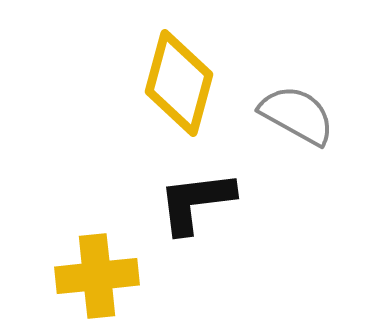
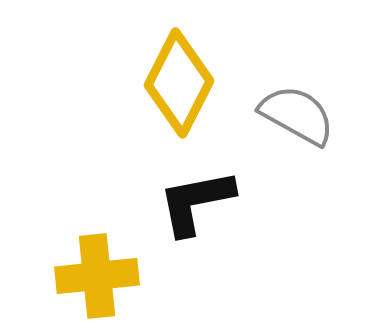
yellow diamond: rotated 12 degrees clockwise
black L-shape: rotated 4 degrees counterclockwise
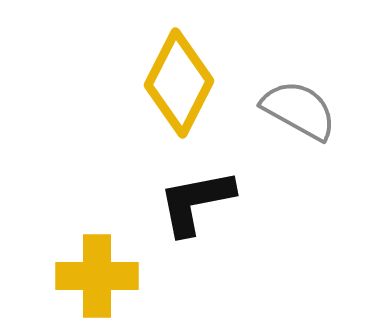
gray semicircle: moved 2 px right, 5 px up
yellow cross: rotated 6 degrees clockwise
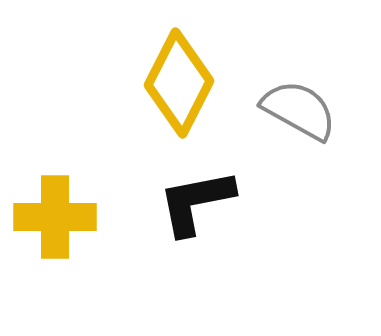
yellow cross: moved 42 px left, 59 px up
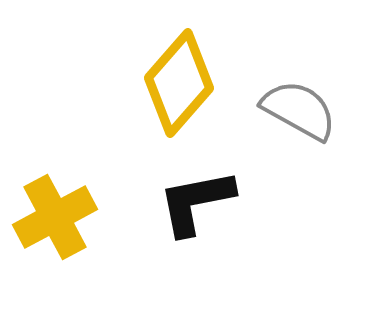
yellow diamond: rotated 14 degrees clockwise
yellow cross: rotated 28 degrees counterclockwise
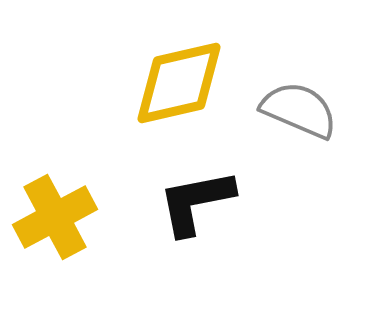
yellow diamond: rotated 36 degrees clockwise
gray semicircle: rotated 6 degrees counterclockwise
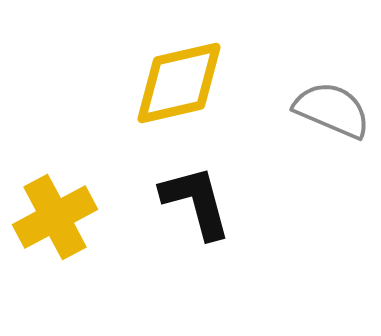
gray semicircle: moved 33 px right
black L-shape: rotated 86 degrees clockwise
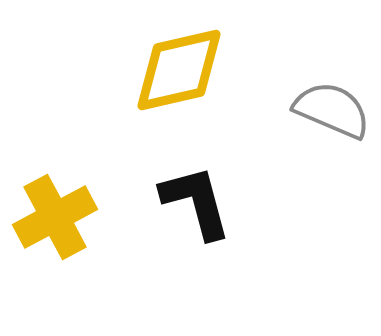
yellow diamond: moved 13 px up
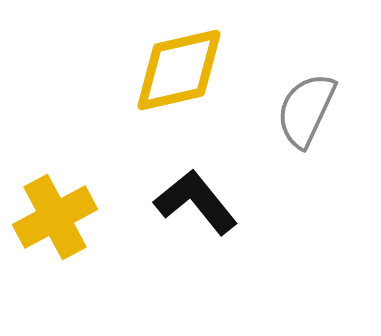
gray semicircle: moved 26 px left; rotated 88 degrees counterclockwise
black L-shape: rotated 24 degrees counterclockwise
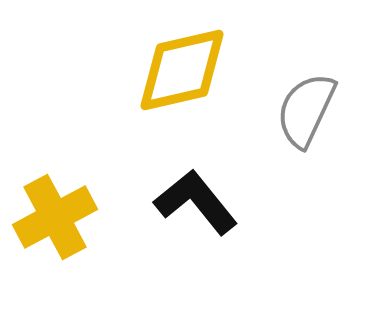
yellow diamond: moved 3 px right
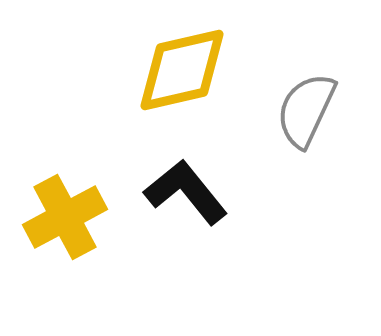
black L-shape: moved 10 px left, 10 px up
yellow cross: moved 10 px right
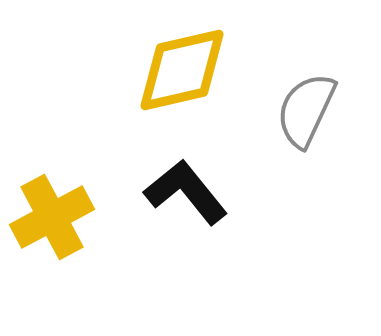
yellow cross: moved 13 px left
